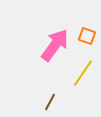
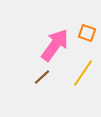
orange square: moved 3 px up
brown line: moved 8 px left, 25 px up; rotated 18 degrees clockwise
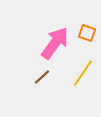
pink arrow: moved 2 px up
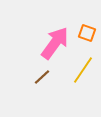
yellow line: moved 3 px up
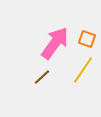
orange square: moved 6 px down
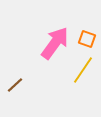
brown line: moved 27 px left, 8 px down
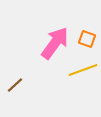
yellow line: rotated 36 degrees clockwise
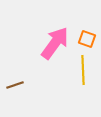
yellow line: rotated 72 degrees counterclockwise
brown line: rotated 24 degrees clockwise
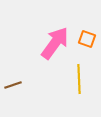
yellow line: moved 4 px left, 9 px down
brown line: moved 2 px left
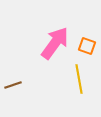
orange square: moved 7 px down
yellow line: rotated 8 degrees counterclockwise
